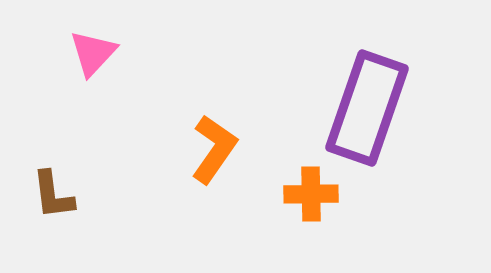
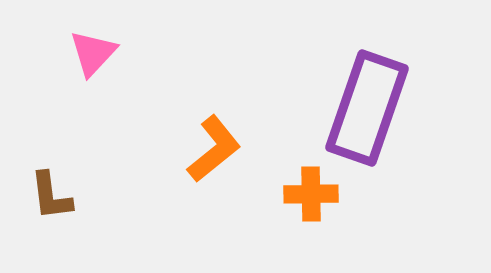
orange L-shape: rotated 16 degrees clockwise
brown L-shape: moved 2 px left, 1 px down
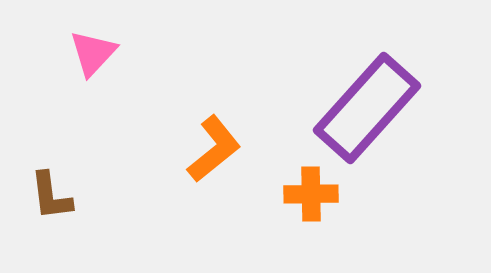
purple rectangle: rotated 23 degrees clockwise
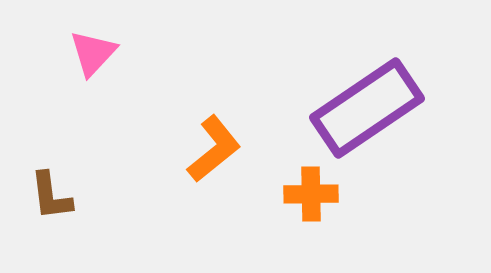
purple rectangle: rotated 14 degrees clockwise
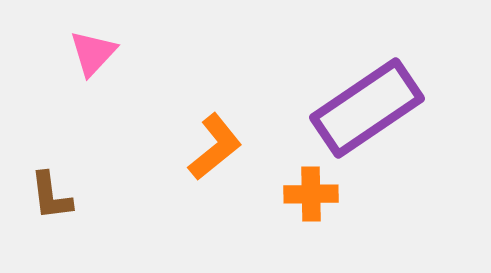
orange L-shape: moved 1 px right, 2 px up
